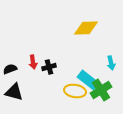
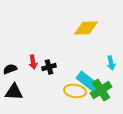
cyan rectangle: moved 1 px left, 1 px down
black triangle: rotated 12 degrees counterclockwise
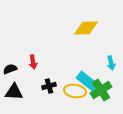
black cross: moved 19 px down
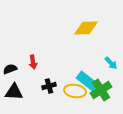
cyan arrow: rotated 32 degrees counterclockwise
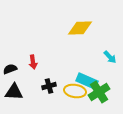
yellow diamond: moved 6 px left
cyan arrow: moved 1 px left, 6 px up
cyan rectangle: rotated 15 degrees counterclockwise
green cross: moved 2 px left, 2 px down
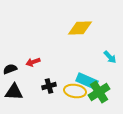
red arrow: rotated 80 degrees clockwise
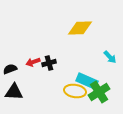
black cross: moved 23 px up
